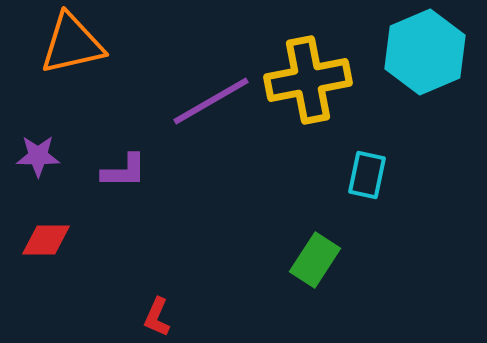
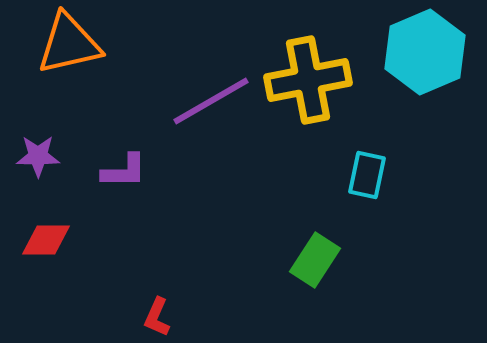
orange triangle: moved 3 px left
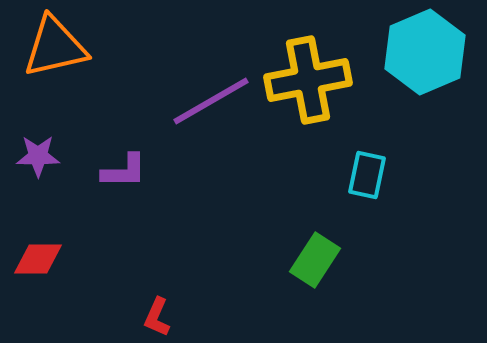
orange triangle: moved 14 px left, 3 px down
red diamond: moved 8 px left, 19 px down
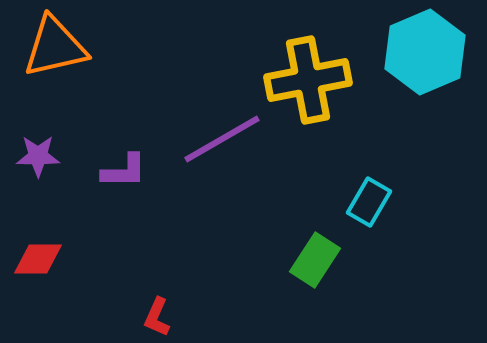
purple line: moved 11 px right, 38 px down
cyan rectangle: moved 2 px right, 27 px down; rotated 18 degrees clockwise
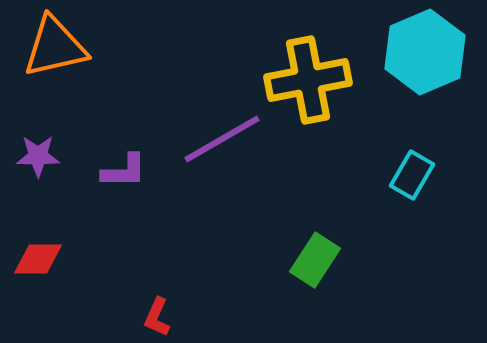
cyan rectangle: moved 43 px right, 27 px up
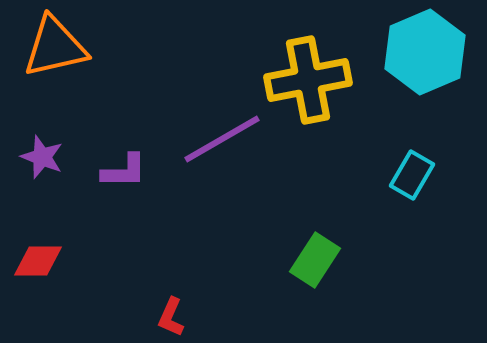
purple star: moved 4 px right, 1 px down; rotated 21 degrees clockwise
red diamond: moved 2 px down
red L-shape: moved 14 px right
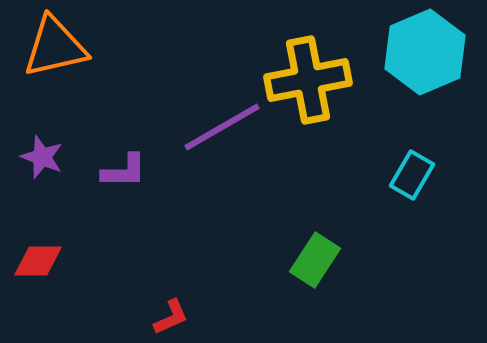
purple line: moved 12 px up
red L-shape: rotated 138 degrees counterclockwise
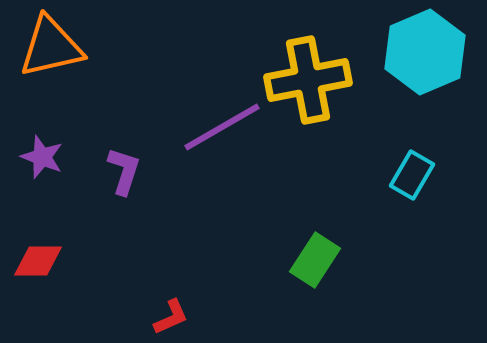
orange triangle: moved 4 px left
purple L-shape: rotated 72 degrees counterclockwise
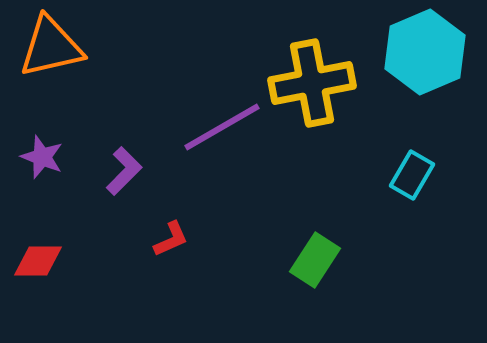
yellow cross: moved 4 px right, 3 px down
purple L-shape: rotated 27 degrees clockwise
red L-shape: moved 78 px up
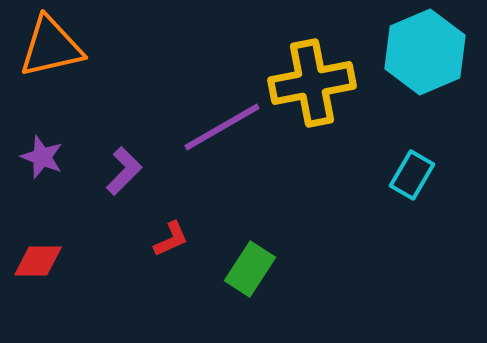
green rectangle: moved 65 px left, 9 px down
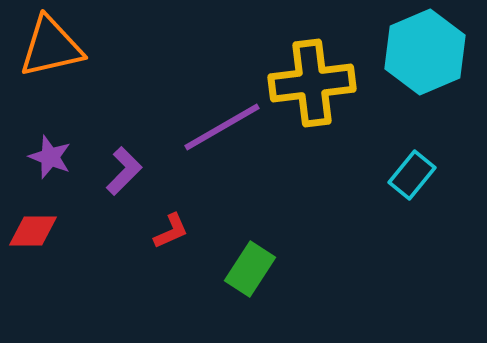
yellow cross: rotated 4 degrees clockwise
purple star: moved 8 px right
cyan rectangle: rotated 9 degrees clockwise
red L-shape: moved 8 px up
red diamond: moved 5 px left, 30 px up
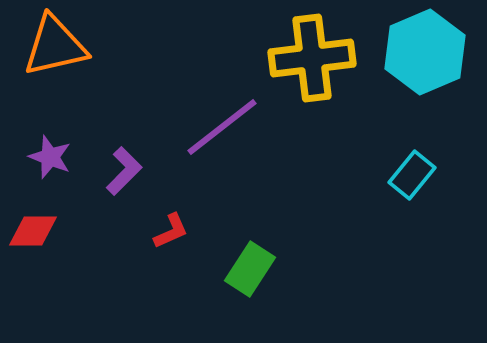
orange triangle: moved 4 px right, 1 px up
yellow cross: moved 25 px up
purple line: rotated 8 degrees counterclockwise
